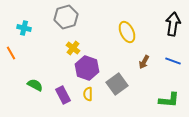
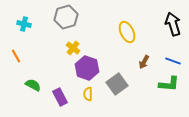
black arrow: rotated 25 degrees counterclockwise
cyan cross: moved 4 px up
orange line: moved 5 px right, 3 px down
green semicircle: moved 2 px left
purple rectangle: moved 3 px left, 2 px down
green L-shape: moved 16 px up
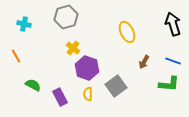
gray square: moved 1 px left, 2 px down
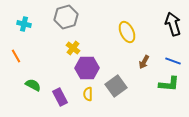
purple hexagon: rotated 20 degrees counterclockwise
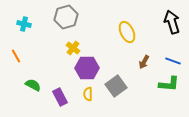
black arrow: moved 1 px left, 2 px up
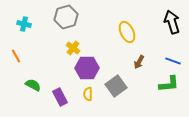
brown arrow: moved 5 px left
green L-shape: rotated 10 degrees counterclockwise
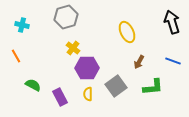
cyan cross: moved 2 px left, 1 px down
green L-shape: moved 16 px left, 3 px down
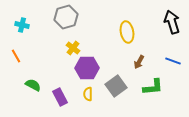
yellow ellipse: rotated 15 degrees clockwise
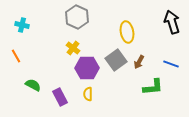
gray hexagon: moved 11 px right; rotated 20 degrees counterclockwise
blue line: moved 2 px left, 3 px down
gray square: moved 26 px up
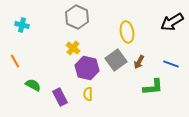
black arrow: rotated 105 degrees counterclockwise
orange line: moved 1 px left, 5 px down
purple hexagon: rotated 15 degrees clockwise
